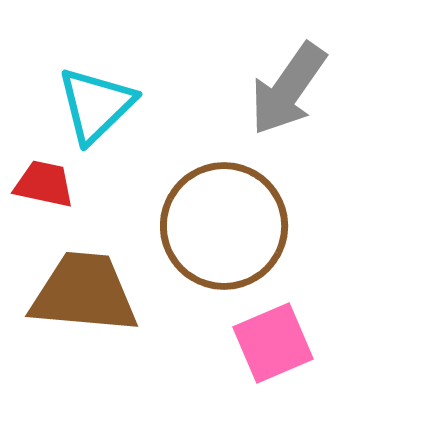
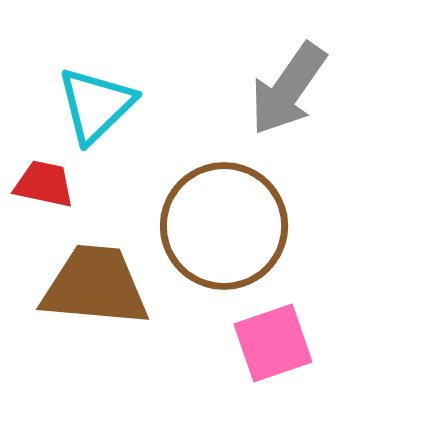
brown trapezoid: moved 11 px right, 7 px up
pink square: rotated 4 degrees clockwise
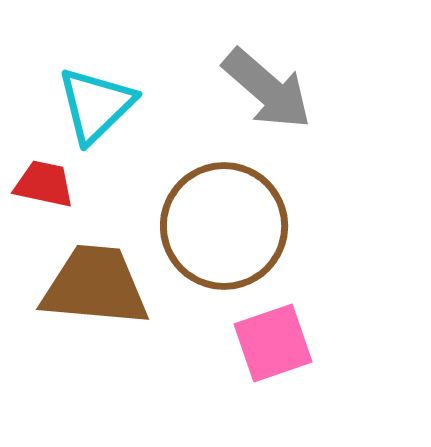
gray arrow: moved 21 px left; rotated 84 degrees counterclockwise
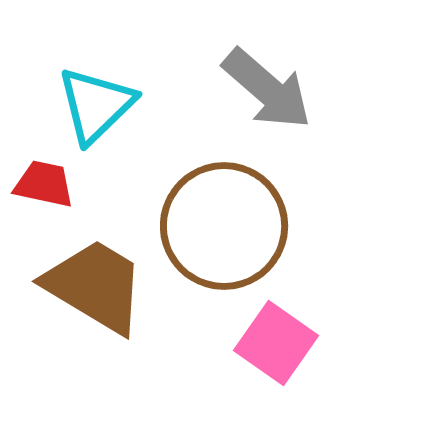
brown trapezoid: rotated 26 degrees clockwise
pink square: moved 3 px right; rotated 36 degrees counterclockwise
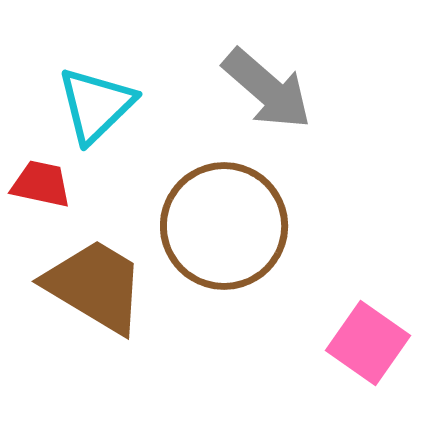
red trapezoid: moved 3 px left
pink square: moved 92 px right
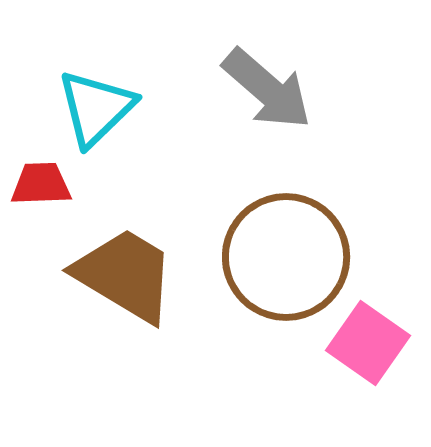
cyan triangle: moved 3 px down
red trapezoid: rotated 14 degrees counterclockwise
brown circle: moved 62 px right, 31 px down
brown trapezoid: moved 30 px right, 11 px up
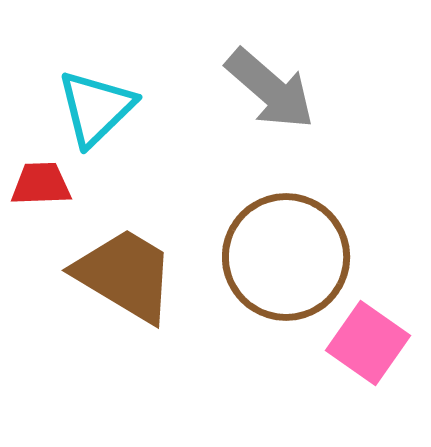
gray arrow: moved 3 px right
